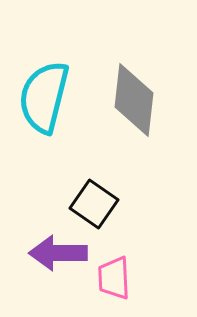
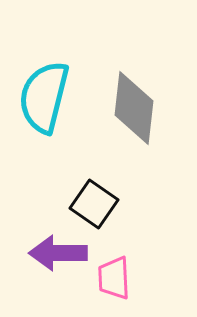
gray diamond: moved 8 px down
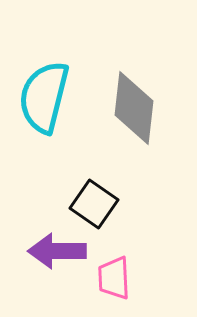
purple arrow: moved 1 px left, 2 px up
